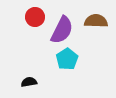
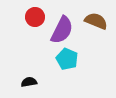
brown semicircle: rotated 20 degrees clockwise
cyan pentagon: rotated 15 degrees counterclockwise
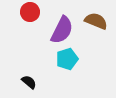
red circle: moved 5 px left, 5 px up
cyan pentagon: rotated 30 degrees clockwise
black semicircle: rotated 49 degrees clockwise
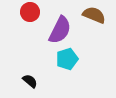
brown semicircle: moved 2 px left, 6 px up
purple semicircle: moved 2 px left
black semicircle: moved 1 px right, 1 px up
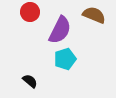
cyan pentagon: moved 2 px left
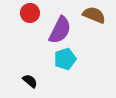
red circle: moved 1 px down
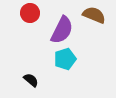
purple semicircle: moved 2 px right
black semicircle: moved 1 px right, 1 px up
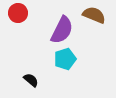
red circle: moved 12 px left
